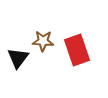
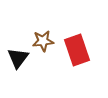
brown star: rotated 10 degrees counterclockwise
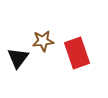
red rectangle: moved 3 px down
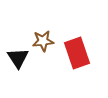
black triangle: rotated 10 degrees counterclockwise
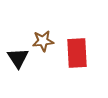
red rectangle: rotated 16 degrees clockwise
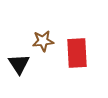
black triangle: moved 1 px right, 6 px down
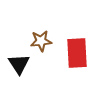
brown star: moved 2 px left
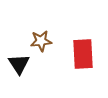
red rectangle: moved 6 px right, 1 px down
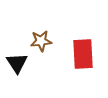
black triangle: moved 2 px left, 1 px up
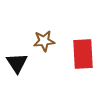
brown star: moved 3 px right
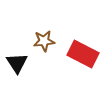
red rectangle: rotated 60 degrees counterclockwise
